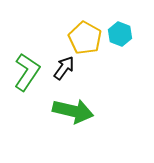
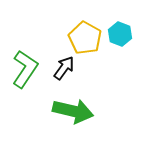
green L-shape: moved 2 px left, 3 px up
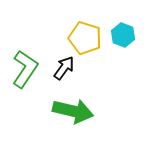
cyan hexagon: moved 3 px right, 1 px down
yellow pentagon: rotated 12 degrees counterclockwise
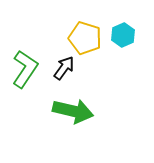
cyan hexagon: rotated 15 degrees clockwise
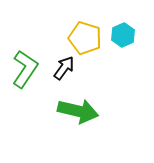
green arrow: moved 5 px right
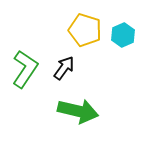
yellow pentagon: moved 8 px up
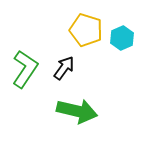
yellow pentagon: moved 1 px right
cyan hexagon: moved 1 px left, 3 px down
green arrow: moved 1 px left
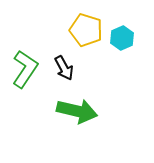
black arrow: rotated 115 degrees clockwise
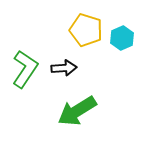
black arrow: rotated 65 degrees counterclockwise
green arrow: rotated 135 degrees clockwise
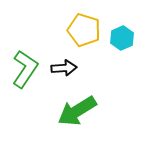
yellow pentagon: moved 2 px left
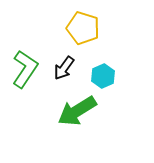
yellow pentagon: moved 1 px left, 2 px up
cyan hexagon: moved 19 px left, 38 px down
black arrow: rotated 130 degrees clockwise
